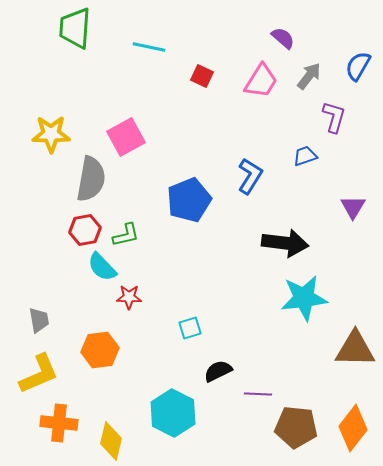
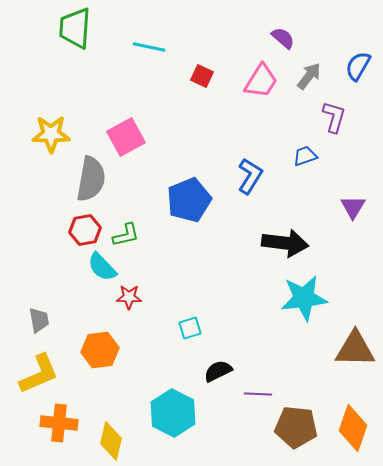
orange diamond: rotated 18 degrees counterclockwise
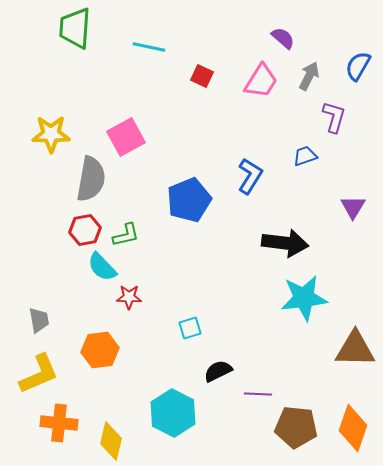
gray arrow: rotated 12 degrees counterclockwise
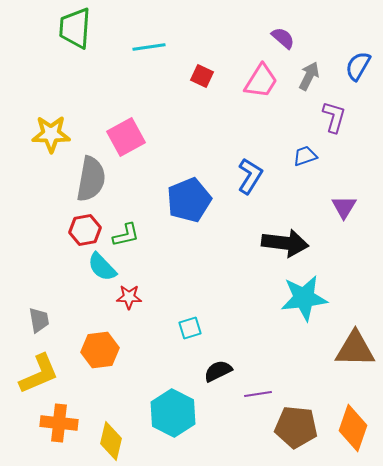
cyan line: rotated 20 degrees counterclockwise
purple triangle: moved 9 px left
purple line: rotated 12 degrees counterclockwise
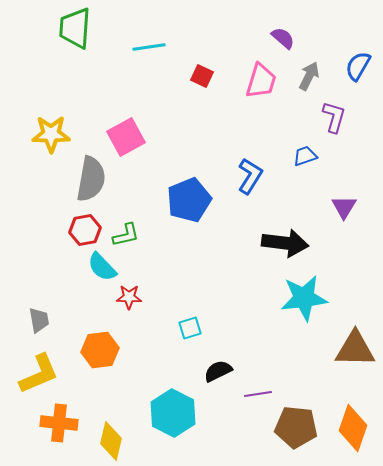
pink trapezoid: rotated 15 degrees counterclockwise
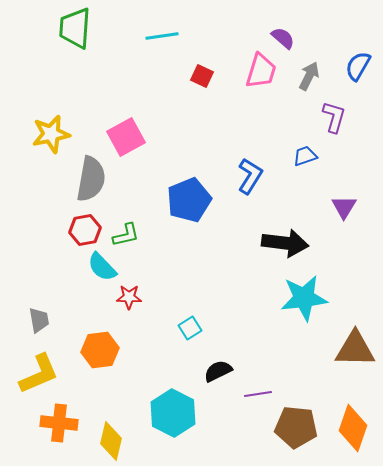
cyan line: moved 13 px right, 11 px up
pink trapezoid: moved 10 px up
yellow star: rotated 12 degrees counterclockwise
cyan square: rotated 15 degrees counterclockwise
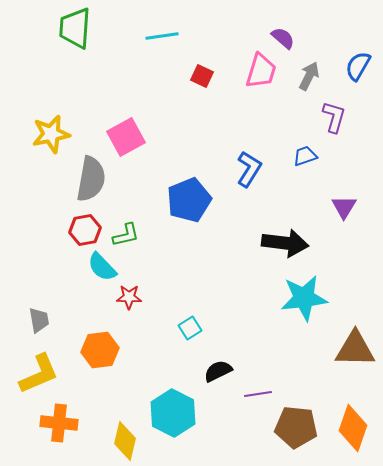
blue L-shape: moved 1 px left, 7 px up
yellow diamond: moved 14 px right
